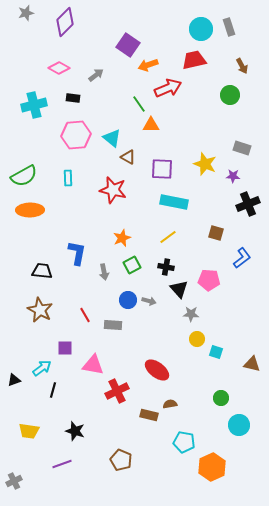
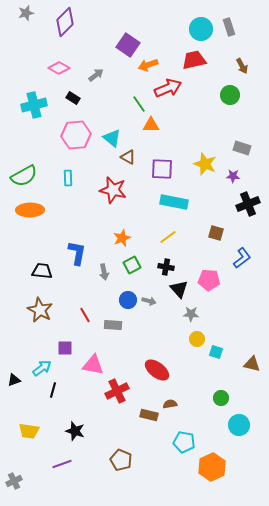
black rectangle at (73, 98): rotated 24 degrees clockwise
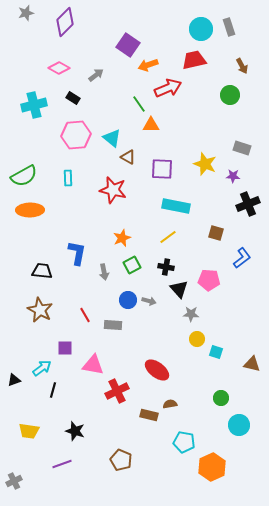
cyan rectangle at (174, 202): moved 2 px right, 4 px down
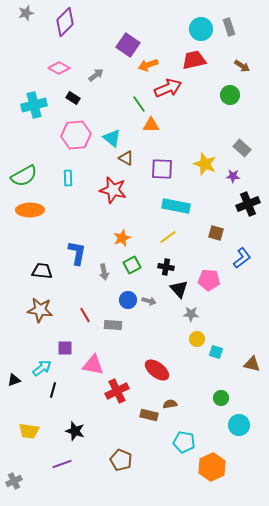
brown arrow at (242, 66): rotated 28 degrees counterclockwise
gray rectangle at (242, 148): rotated 24 degrees clockwise
brown triangle at (128, 157): moved 2 px left, 1 px down
brown star at (40, 310): rotated 20 degrees counterclockwise
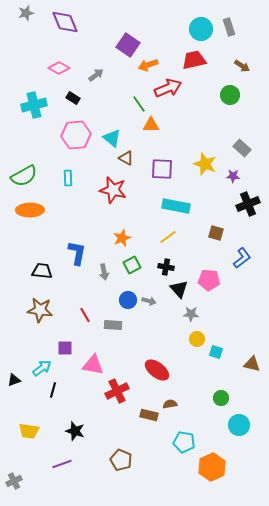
purple diamond at (65, 22): rotated 68 degrees counterclockwise
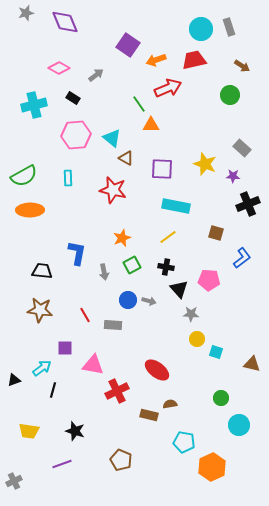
orange arrow at (148, 65): moved 8 px right, 5 px up
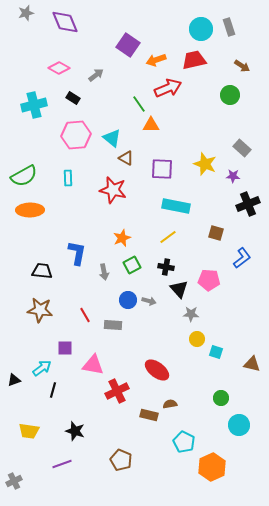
cyan pentagon at (184, 442): rotated 15 degrees clockwise
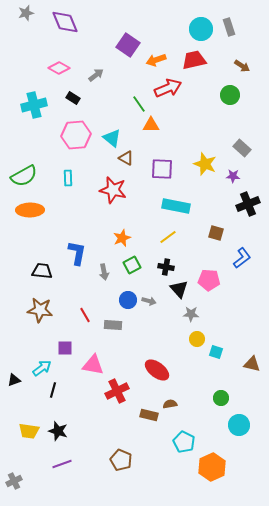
black star at (75, 431): moved 17 px left
